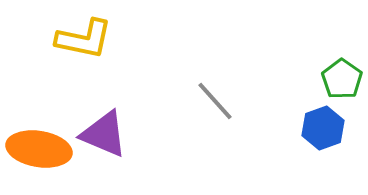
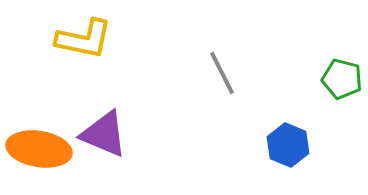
green pentagon: rotated 21 degrees counterclockwise
gray line: moved 7 px right, 28 px up; rotated 15 degrees clockwise
blue hexagon: moved 35 px left, 17 px down; rotated 18 degrees counterclockwise
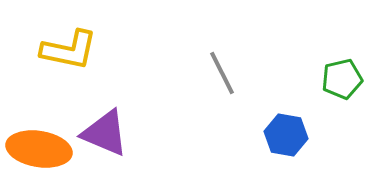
yellow L-shape: moved 15 px left, 11 px down
green pentagon: rotated 27 degrees counterclockwise
purple triangle: moved 1 px right, 1 px up
blue hexagon: moved 2 px left, 10 px up; rotated 12 degrees counterclockwise
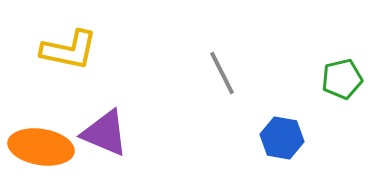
blue hexagon: moved 4 px left, 3 px down
orange ellipse: moved 2 px right, 2 px up
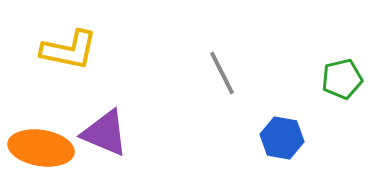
orange ellipse: moved 1 px down
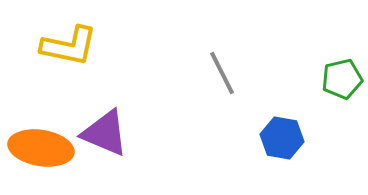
yellow L-shape: moved 4 px up
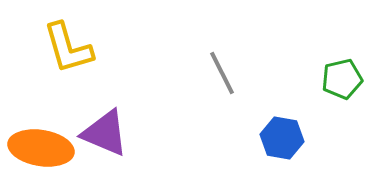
yellow L-shape: moved 1 px left, 2 px down; rotated 62 degrees clockwise
